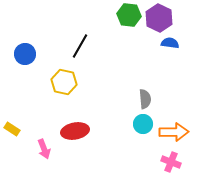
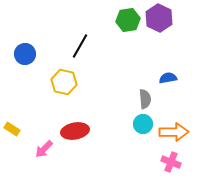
green hexagon: moved 1 px left, 5 px down; rotated 15 degrees counterclockwise
blue semicircle: moved 2 px left, 35 px down; rotated 18 degrees counterclockwise
pink arrow: rotated 66 degrees clockwise
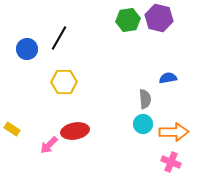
purple hexagon: rotated 12 degrees counterclockwise
black line: moved 21 px left, 8 px up
blue circle: moved 2 px right, 5 px up
yellow hexagon: rotated 15 degrees counterclockwise
pink arrow: moved 5 px right, 4 px up
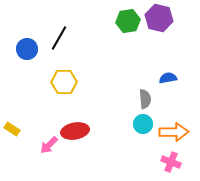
green hexagon: moved 1 px down
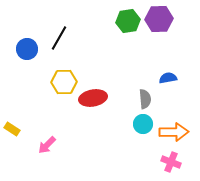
purple hexagon: moved 1 px down; rotated 16 degrees counterclockwise
red ellipse: moved 18 px right, 33 px up
pink arrow: moved 2 px left
